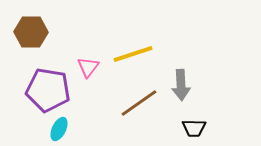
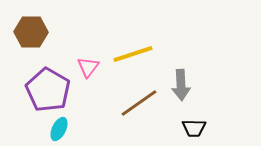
purple pentagon: rotated 21 degrees clockwise
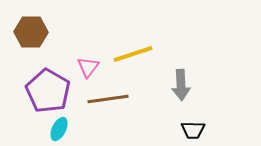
purple pentagon: moved 1 px down
brown line: moved 31 px left, 4 px up; rotated 27 degrees clockwise
black trapezoid: moved 1 px left, 2 px down
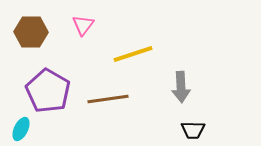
pink triangle: moved 5 px left, 42 px up
gray arrow: moved 2 px down
cyan ellipse: moved 38 px left
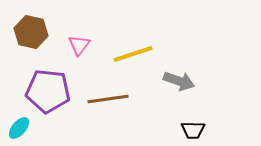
pink triangle: moved 4 px left, 20 px down
brown hexagon: rotated 12 degrees clockwise
gray arrow: moved 2 px left, 6 px up; rotated 68 degrees counterclockwise
purple pentagon: rotated 24 degrees counterclockwise
cyan ellipse: moved 2 px left, 1 px up; rotated 15 degrees clockwise
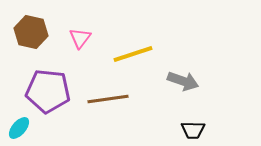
pink triangle: moved 1 px right, 7 px up
gray arrow: moved 4 px right
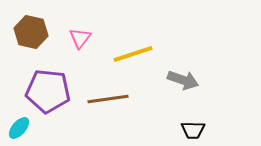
gray arrow: moved 1 px up
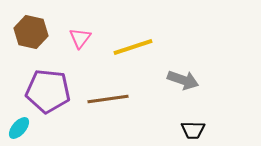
yellow line: moved 7 px up
